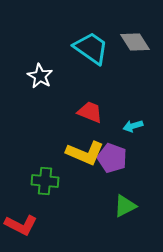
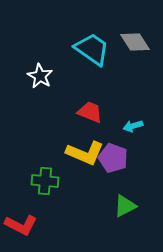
cyan trapezoid: moved 1 px right, 1 px down
purple pentagon: moved 1 px right
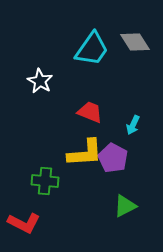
cyan trapezoid: rotated 90 degrees clockwise
white star: moved 5 px down
cyan arrow: moved 1 px up; rotated 48 degrees counterclockwise
yellow L-shape: rotated 27 degrees counterclockwise
purple pentagon: rotated 8 degrees clockwise
red L-shape: moved 3 px right, 2 px up
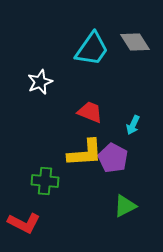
white star: moved 1 px down; rotated 20 degrees clockwise
